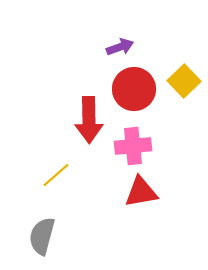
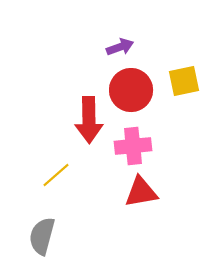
yellow square: rotated 32 degrees clockwise
red circle: moved 3 px left, 1 px down
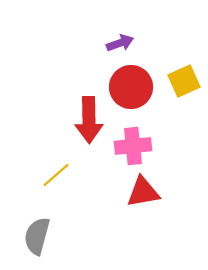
purple arrow: moved 4 px up
yellow square: rotated 12 degrees counterclockwise
red circle: moved 3 px up
red triangle: moved 2 px right
gray semicircle: moved 5 px left
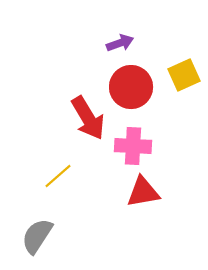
yellow square: moved 6 px up
red arrow: moved 1 px left, 2 px up; rotated 30 degrees counterclockwise
pink cross: rotated 9 degrees clockwise
yellow line: moved 2 px right, 1 px down
gray semicircle: rotated 18 degrees clockwise
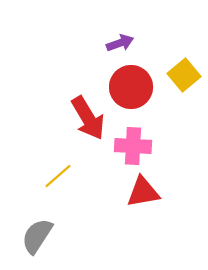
yellow square: rotated 16 degrees counterclockwise
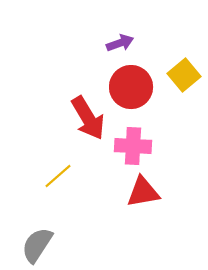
gray semicircle: moved 9 px down
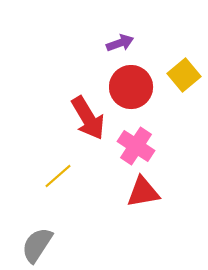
pink cross: moved 3 px right; rotated 30 degrees clockwise
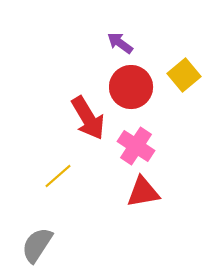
purple arrow: rotated 124 degrees counterclockwise
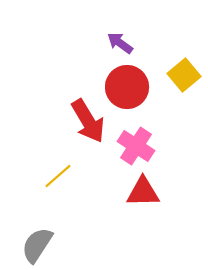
red circle: moved 4 px left
red arrow: moved 3 px down
red triangle: rotated 9 degrees clockwise
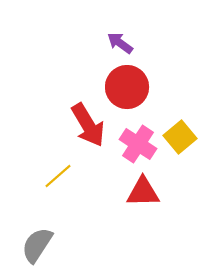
yellow square: moved 4 px left, 62 px down
red arrow: moved 4 px down
pink cross: moved 2 px right, 2 px up
